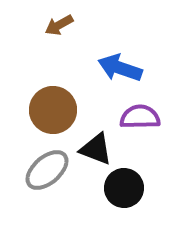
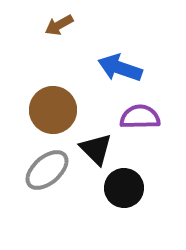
black triangle: rotated 24 degrees clockwise
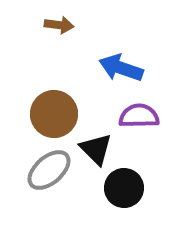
brown arrow: rotated 144 degrees counterclockwise
blue arrow: moved 1 px right
brown circle: moved 1 px right, 4 px down
purple semicircle: moved 1 px left, 1 px up
gray ellipse: moved 2 px right
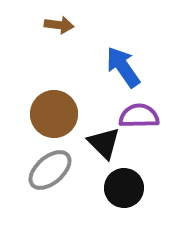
blue arrow: moved 2 px right, 1 px up; rotated 36 degrees clockwise
black triangle: moved 8 px right, 6 px up
gray ellipse: moved 1 px right
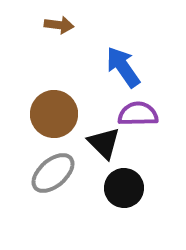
purple semicircle: moved 1 px left, 2 px up
gray ellipse: moved 3 px right, 3 px down
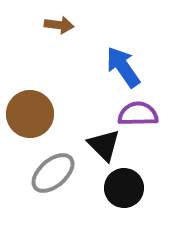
brown circle: moved 24 px left
black triangle: moved 2 px down
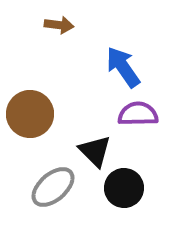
black triangle: moved 9 px left, 6 px down
gray ellipse: moved 14 px down
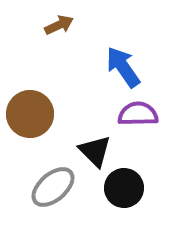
brown arrow: rotated 32 degrees counterclockwise
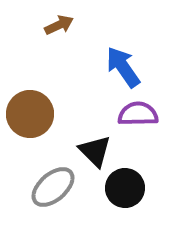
black circle: moved 1 px right
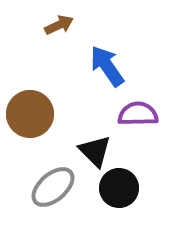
blue arrow: moved 16 px left, 1 px up
black circle: moved 6 px left
